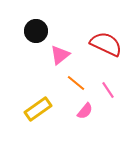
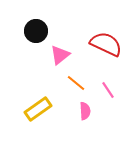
pink semicircle: rotated 42 degrees counterclockwise
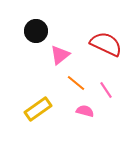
pink line: moved 2 px left
pink semicircle: rotated 72 degrees counterclockwise
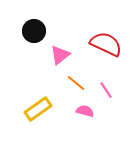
black circle: moved 2 px left
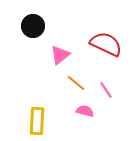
black circle: moved 1 px left, 5 px up
yellow rectangle: moved 1 px left, 12 px down; rotated 52 degrees counterclockwise
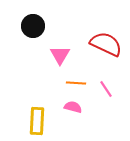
pink triangle: rotated 20 degrees counterclockwise
orange line: rotated 36 degrees counterclockwise
pink line: moved 1 px up
pink semicircle: moved 12 px left, 4 px up
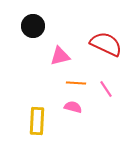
pink triangle: moved 1 px down; rotated 45 degrees clockwise
